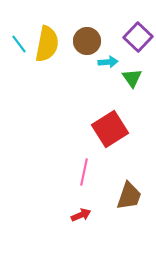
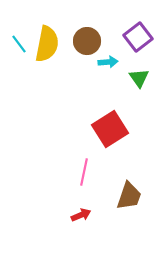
purple square: rotated 8 degrees clockwise
green triangle: moved 7 px right
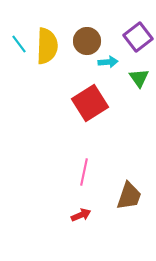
yellow semicircle: moved 2 px down; rotated 9 degrees counterclockwise
red square: moved 20 px left, 26 px up
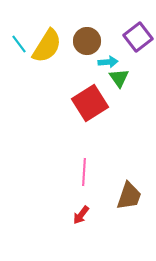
yellow semicircle: rotated 30 degrees clockwise
green triangle: moved 20 px left
pink line: rotated 8 degrees counterclockwise
red arrow: rotated 150 degrees clockwise
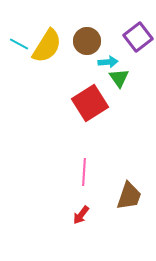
cyan line: rotated 24 degrees counterclockwise
